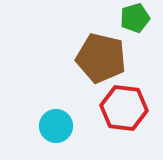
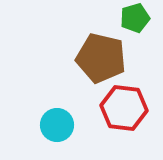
cyan circle: moved 1 px right, 1 px up
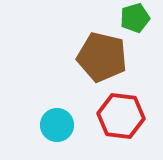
brown pentagon: moved 1 px right, 1 px up
red hexagon: moved 3 px left, 8 px down
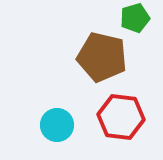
red hexagon: moved 1 px down
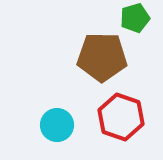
brown pentagon: rotated 12 degrees counterclockwise
red hexagon: rotated 12 degrees clockwise
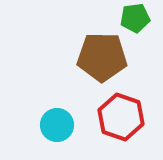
green pentagon: rotated 8 degrees clockwise
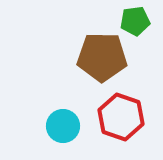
green pentagon: moved 3 px down
cyan circle: moved 6 px right, 1 px down
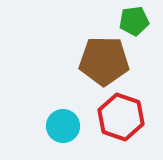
green pentagon: moved 1 px left
brown pentagon: moved 2 px right, 4 px down
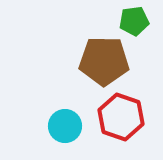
cyan circle: moved 2 px right
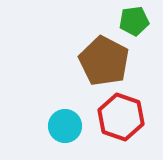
brown pentagon: rotated 27 degrees clockwise
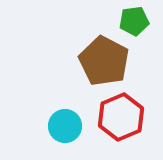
red hexagon: rotated 18 degrees clockwise
